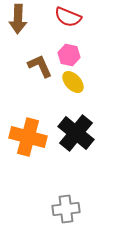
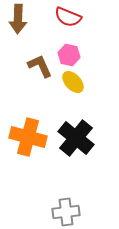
black cross: moved 5 px down
gray cross: moved 3 px down
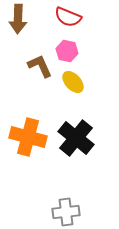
pink hexagon: moved 2 px left, 4 px up
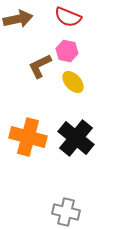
brown arrow: rotated 104 degrees counterclockwise
brown L-shape: rotated 92 degrees counterclockwise
gray cross: rotated 20 degrees clockwise
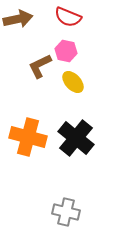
pink hexagon: moved 1 px left
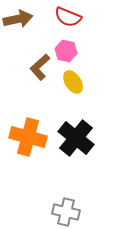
brown L-shape: moved 1 px down; rotated 16 degrees counterclockwise
yellow ellipse: rotated 10 degrees clockwise
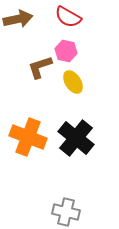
red semicircle: rotated 8 degrees clockwise
brown L-shape: rotated 24 degrees clockwise
orange cross: rotated 6 degrees clockwise
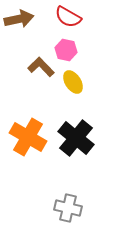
brown arrow: moved 1 px right
pink hexagon: moved 1 px up
brown L-shape: moved 1 px right; rotated 64 degrees clockwise
orange cross: rotated 9 degrees clockwise
gray cross: moved 2 px right, 4 px up
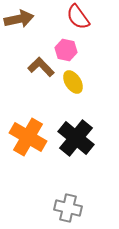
red semicircle: moved 10 px right; rotated 24 degrees clockwise
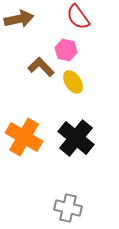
orange cross: moved 4 px left
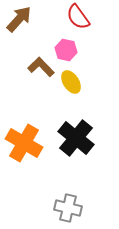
brown arrow: rotated 36 degrees counterclockwise
yellow ellipse: moved 2 px left
orange cross: moved 6 px down
